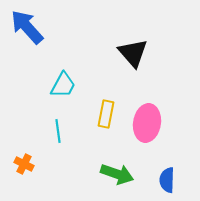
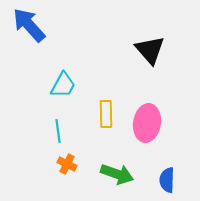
blue arrow: moved 2 px right, 2 px up
black triangle: moved 17 px right, 3 px up
yellow rectangle: rotated 12 degrees counterclockwise
orange cross: moved 43 px right
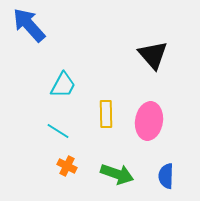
black triangle: moved 3 px right, 5 px down
pink ellipse: moved 2 px right, 2 px up
cyan line: rotated 50 degrees counterclockwise
orange cross: moved 2 px down
blue semicircle: moved 1 px left, 4 px up
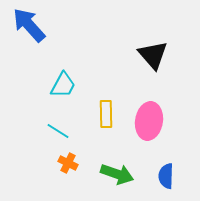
orange cross: moved 1 px right, 3 px up
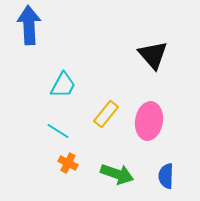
blue arrow: rotated 39 degrees clockwise
yellow rectangle: rotated 40 degrees clockwise
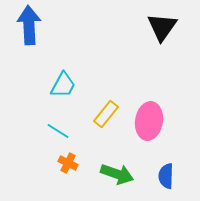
black triangle: moved 9 px right, 28 px up; rotated 16 degrees clockwise
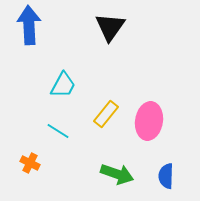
black triangle: moved 52 px left
orange cross: moved 38 px left
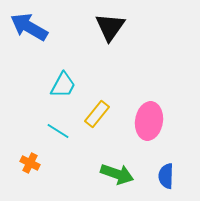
blue arrow: moved 2 px down; rotated 57 degrees counterclockwise
yellow rectangle: moved 9 px left
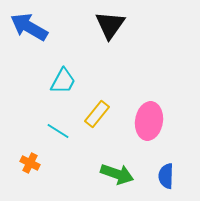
black triangle: moved 2 px up
cyan trapezoid: moved 4 px up
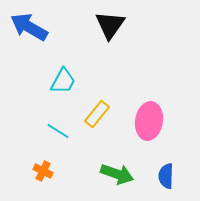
orange cross: moved 13 px right, 8 px down
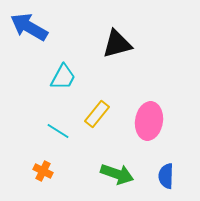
black triangle: moved 7 px right, 19 px down; rotated 40 degrees clockwise
cyan trapezoid: moved 4 px up
